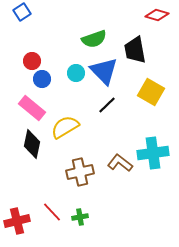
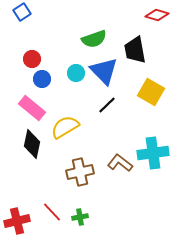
red circle: moved 2 px up
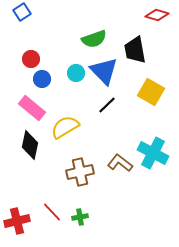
red circle: moved 1 px left
black diamond: moved 2 px left, 1 px down
cyan cross: rotated 36 degrees clockwise
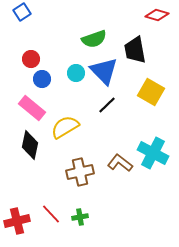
red line: moved 1 px left, 2 px down
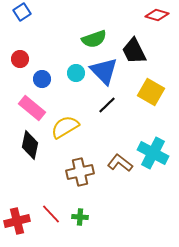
black trapezoid: moved 1 px left, 1 px down; rotated 16 degrees counterclockwise
red circle: moved 11 px left
green cross: rotated 14 degrees clockwise
